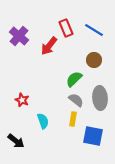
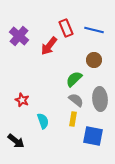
blue line: rotated 18 degrees counterclockwise
gray ellipse: moved 1 px down
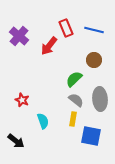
blue square: moved 2 px left
